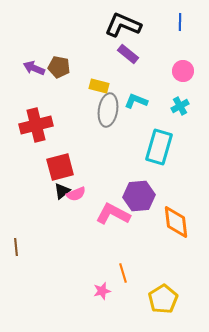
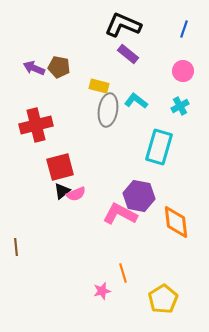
blue line: moved 4 px right, 7 px down; rotated 18 degrees clockwise
cyan L-shape: rotated 15 degrees clockwise
purple hexagon: rotated 16 degrees clockwise
pink L-shape: moved 7 px right
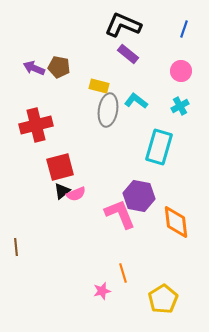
pink circle: moved 2 px left
pink L-shape: rotated 40 degrees clockwise
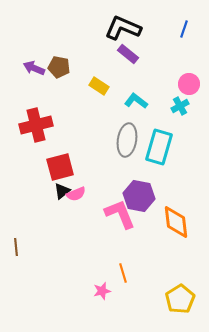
black L-shape: moved 3 px down
pink circle: moved 8 px right, 13 px down
yellow rectangle: rotated 18 degrees clockwise
gray ellipse: moved 19 px right, 30 px down
yellow pentagon: moved 17 px right
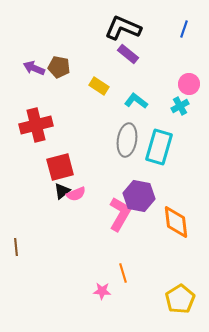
pink L-shape: rotated 52 degrees clockwise
pink star: rotated 18 degrees clockwise
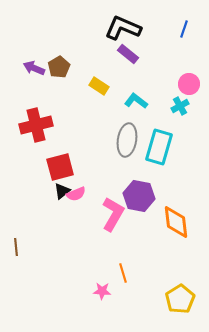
brown pentagon: rotated 30 degrees clockwise
pink L-shape: moved 7 px left
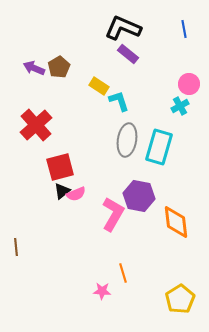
blue line: rotated 30 degrees counterclockwise
cyan L-shape: moved 17 px left; rotated 35 degrees clockwise
red cross: rotated 28 degrees counterclockwise
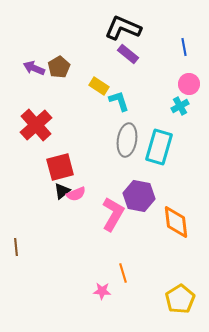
blue line: moved 18 px down
